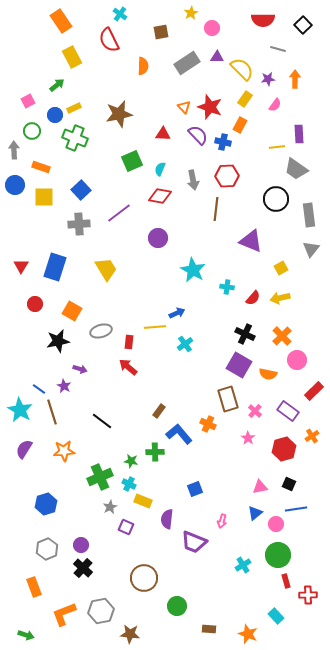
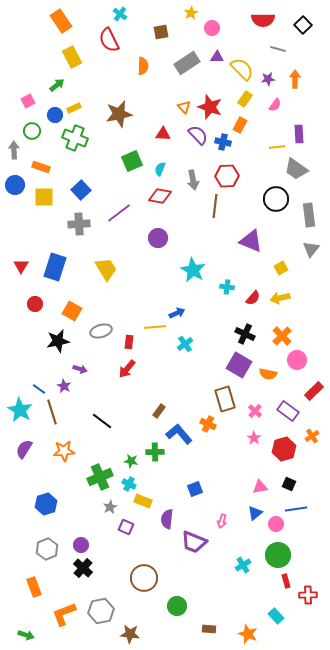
brown line at (216, 209): moved 1 px left, 3 px up
red arrow at (128, 367): moved 1 px left, 2 px down; rotated 90 degrees counterclockwise
brown rectangle at (228, 399): moved 3 px left
pink star at (248, 438): moved 6 px right
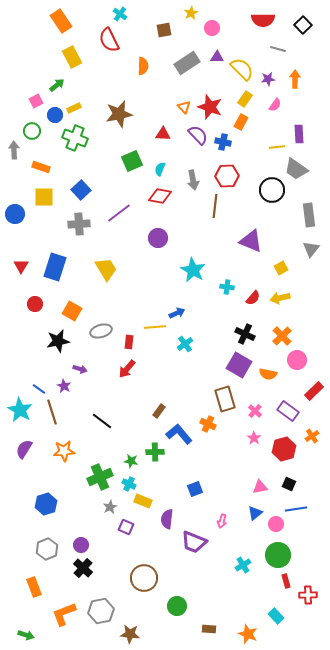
brown square at (161, 32): moved 3 px right, 2 px up
pink square at (28, 101): moved 8 px right
orange rectangle at (240, 125): moved 1 px right, 3 px up
blue circle at (15, 185): moved 29 px down
black circle at (276, 199): moved 4 px left, 9 px up
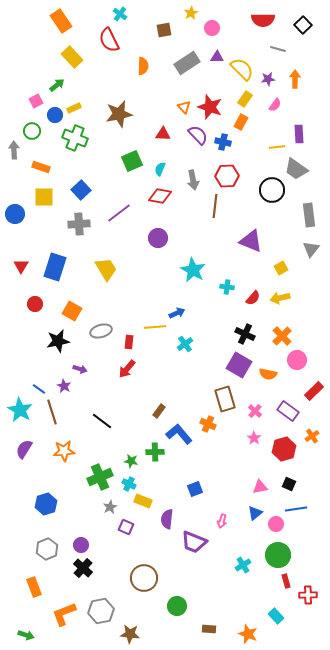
yellow rectangle at (72, 57): rotated 15 degrees counterclockwise
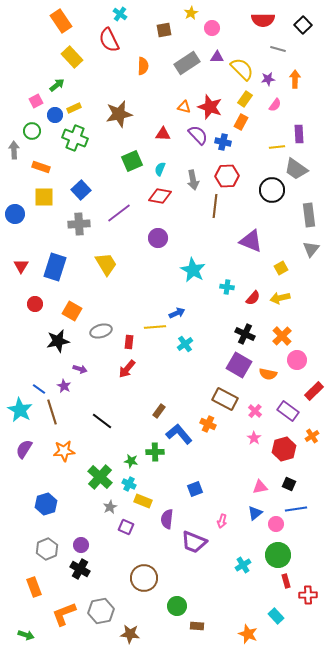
orange triangle at (184, 107): rotated 32 degrees counterclockwise
yellow trapezoid at (106, 269): moved 5 px up
brown rectangle at (225, 399): rotated 45 degrees counterclockwise
green cross at (100, 477): rotated 25 degrees counterclockwise
black cross at (83, 568): moved 3 px left, 1 px down; rotated 12 degrees counterclockwise
brown rectangle at (209, 629): moved 12 px left, 3 px up
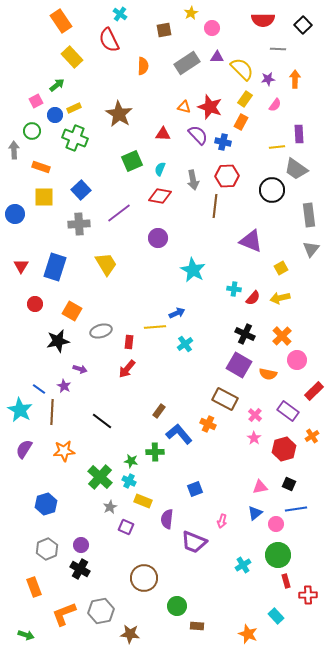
gray line at (278, 49): rotated 14 degrees counterclockwise
brown star at (119, 114): rotated 28 degrees counterclockwise
cyan cross at (227, 287): moved 7 px right, 2 px down
pink cross at (255, 411): moved 4 px down
brown line at (52, 412): rotated 20 degrees clockwise
cyan cross at (129, 484): moved 3 px up
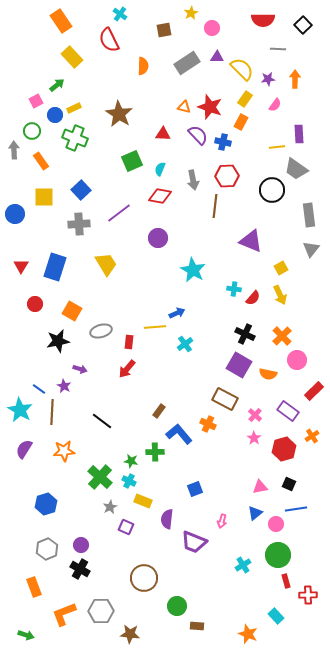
orange rectangle at (41, 167): moved 6 px up; rotated 36 degrees clockwise
yellow arrow at (280, 298): moved 3 px up; rotated 102 degrees counterclockwise
gray hexagon at (101, 611): rotated 10 degrees clockwise
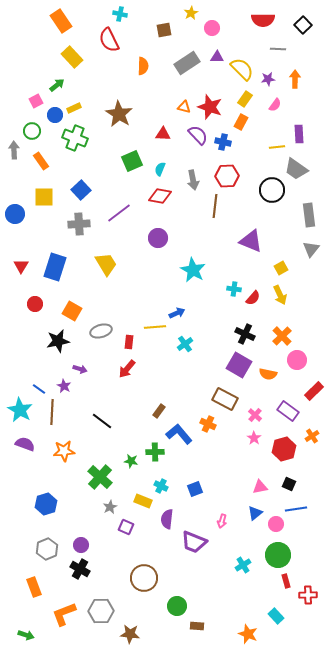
cyan cross at (120, 14): rotated 24 degrees counterclockwise
purple semicircle at (24, 449): moved 1 px right, 5 px up; rotated 78 degrees clockwise
cyan cross at (129, 481): moved 32 px right, 5 px down
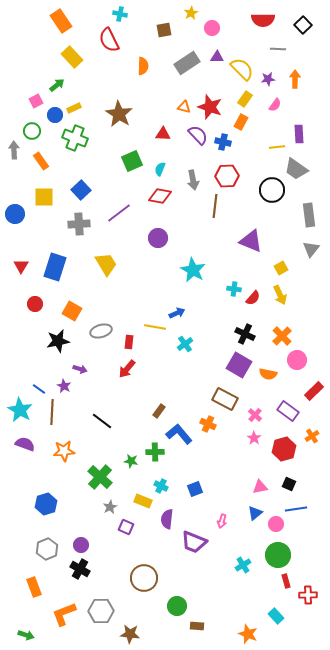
yellow line at (155, 327): rotated 15 degrees clockwise
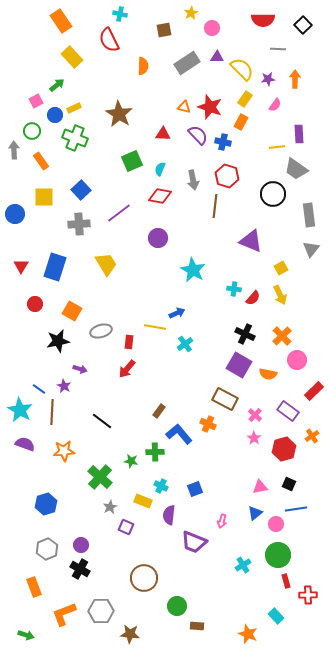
red hexagon at (227, 176): rotated 20 degrees clockwise
black circle at (272, 190): moved 1 px right, 4 px down
purple semicircle at (167, 519): moved 2 px right, 4 px up
